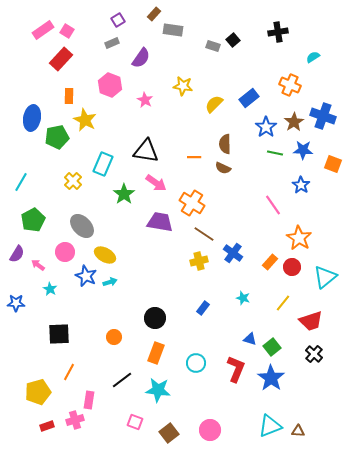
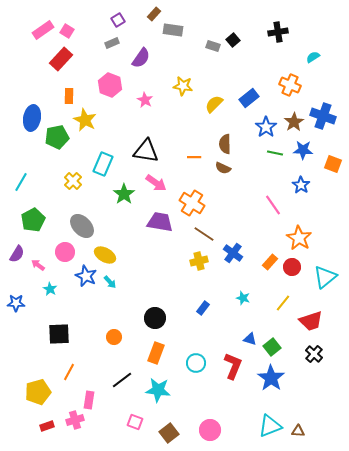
cyan arrow at (110, 282): rotated 64 degrees clockwise
red L-shape at (236, 369): moved 3 px left, 3 px up
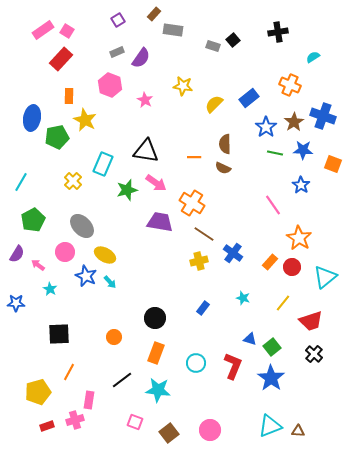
gray rectangle at (112, 43): moved 5 px right, 9 px down
green star at (124, 194): moved 3 px right, 4 px up; rotated 20 degrees clockwise
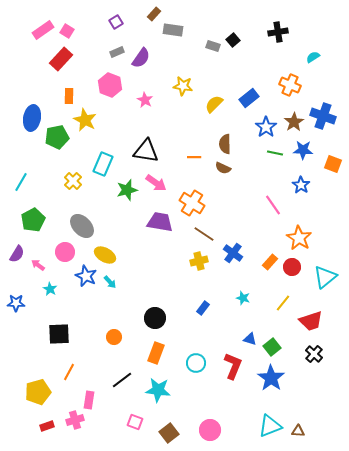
purple square at (118, 20): moved 2 px left, 2 px down
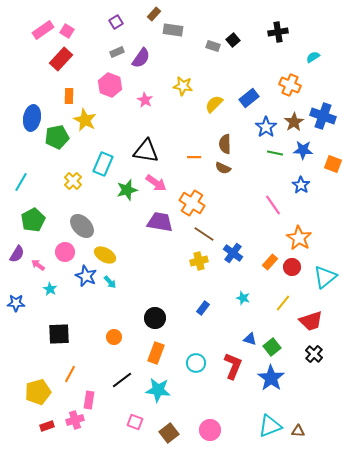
orange line at (69, 372): moved 1 px right, 2 px down
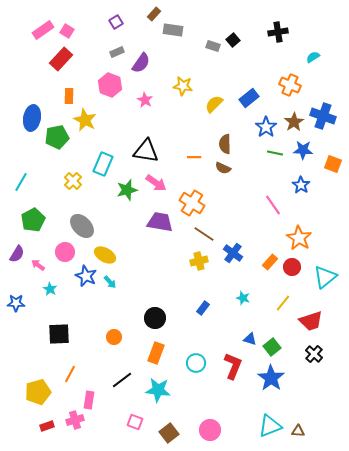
purple semicircle at (141, 58): moved 5 px down
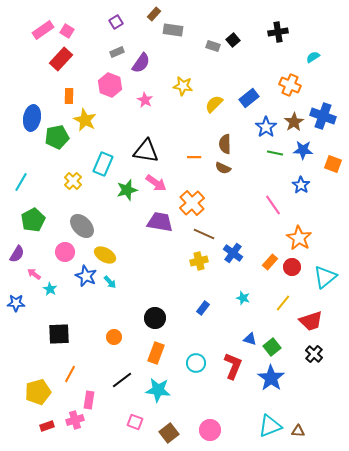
orange cross at (192, 203): rotated 15 degrees clockwise
brown line at (204, 234): rotated 10 degrees counterclockwise
pink arrow at (38, 265): moved 4 px left, 9 px down
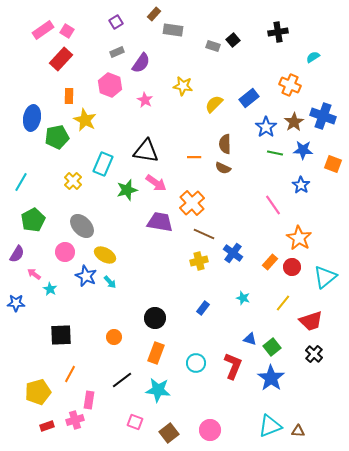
black square at (59, 334): moved 2 px right, 1 px down
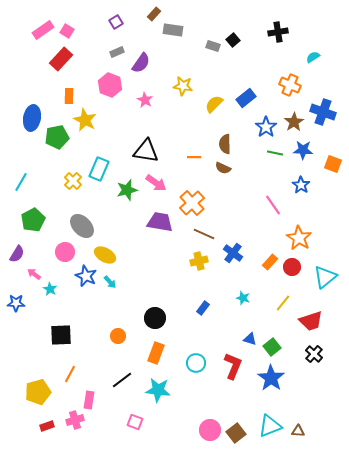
blue rectangle at (249, 98): moved 3 px left
blue cross at (323, 116): moved 4 px up
cyan rectangle at (103, 164): moved 4 px left, 5 px down
orange circle at (114, 337): moved 4 px right, 1 px up
brown square at (169, 433): moved 67 px right
